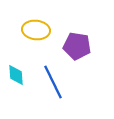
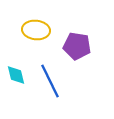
cyan diamond: rotated 10 degrees counterclockwise
blue line: moved 3 px left, 1 px up
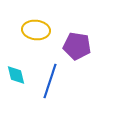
blue line: rotated 44 degrees clockwise
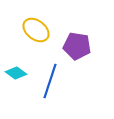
yellow ellipse: rotated 32 degrees clockwise
cyan diamond: moved 2 px up; rotated 40 degrees counterclockwise
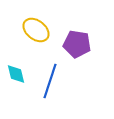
purple pentagon: moved 2 px up
cyan diamond: moved 1 px down; rotated 40 degrees clockwise
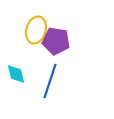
yellow ellipse: rotated 68 degrees clockwise
purple pentagon: moved 21 px left, 3 px up
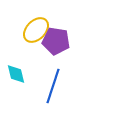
yellow ellipse: rotated 28 degrees clockwise
blue line: moved 3 px right, 5 px down
